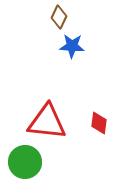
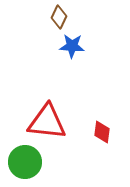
red diamond: moved 3 px right, 9 px down
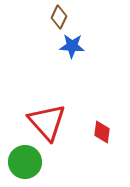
red triangle: rotated 42 degrees clockwise
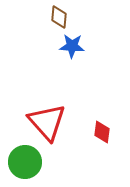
brown diamond: rotated 20 degrees counterclockwise
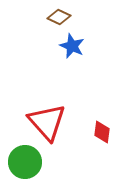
brown diamond: rotated 70 degrees counterclockwise
blue star: rotated 20 degrees clockwise
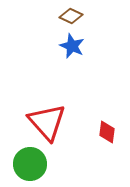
brown diamond: moved 12 px right, 1 px up
red diamond: moved 5 px right
green circle: moved 5 px right, 2 px down
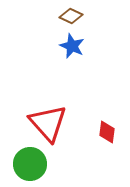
red triangle: moved 1 px right, 1 px down
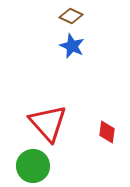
green circle: moved 3 px right, 2 px down
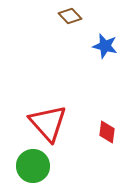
brown diamond: moved 1 px left; rotated 20 degrees clockwise
blue star: moved 33 px right; rotated 10 degrees counterclockwise
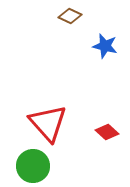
brown diamond: rotated 20 degrees counterclockwise
red diamond: rotated 55 degrees counterclockwise
